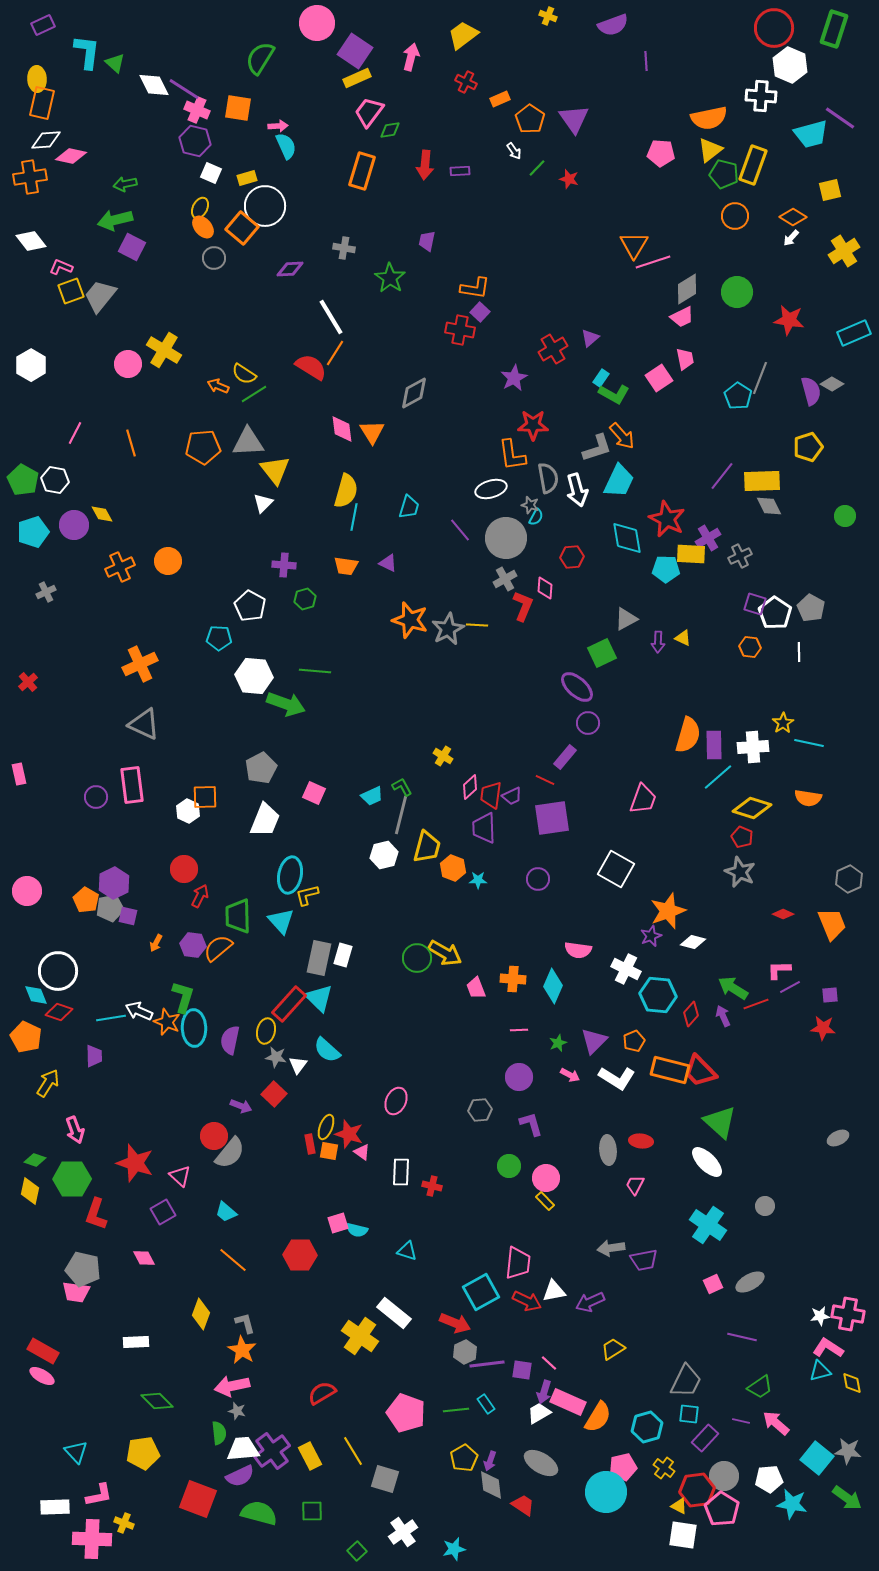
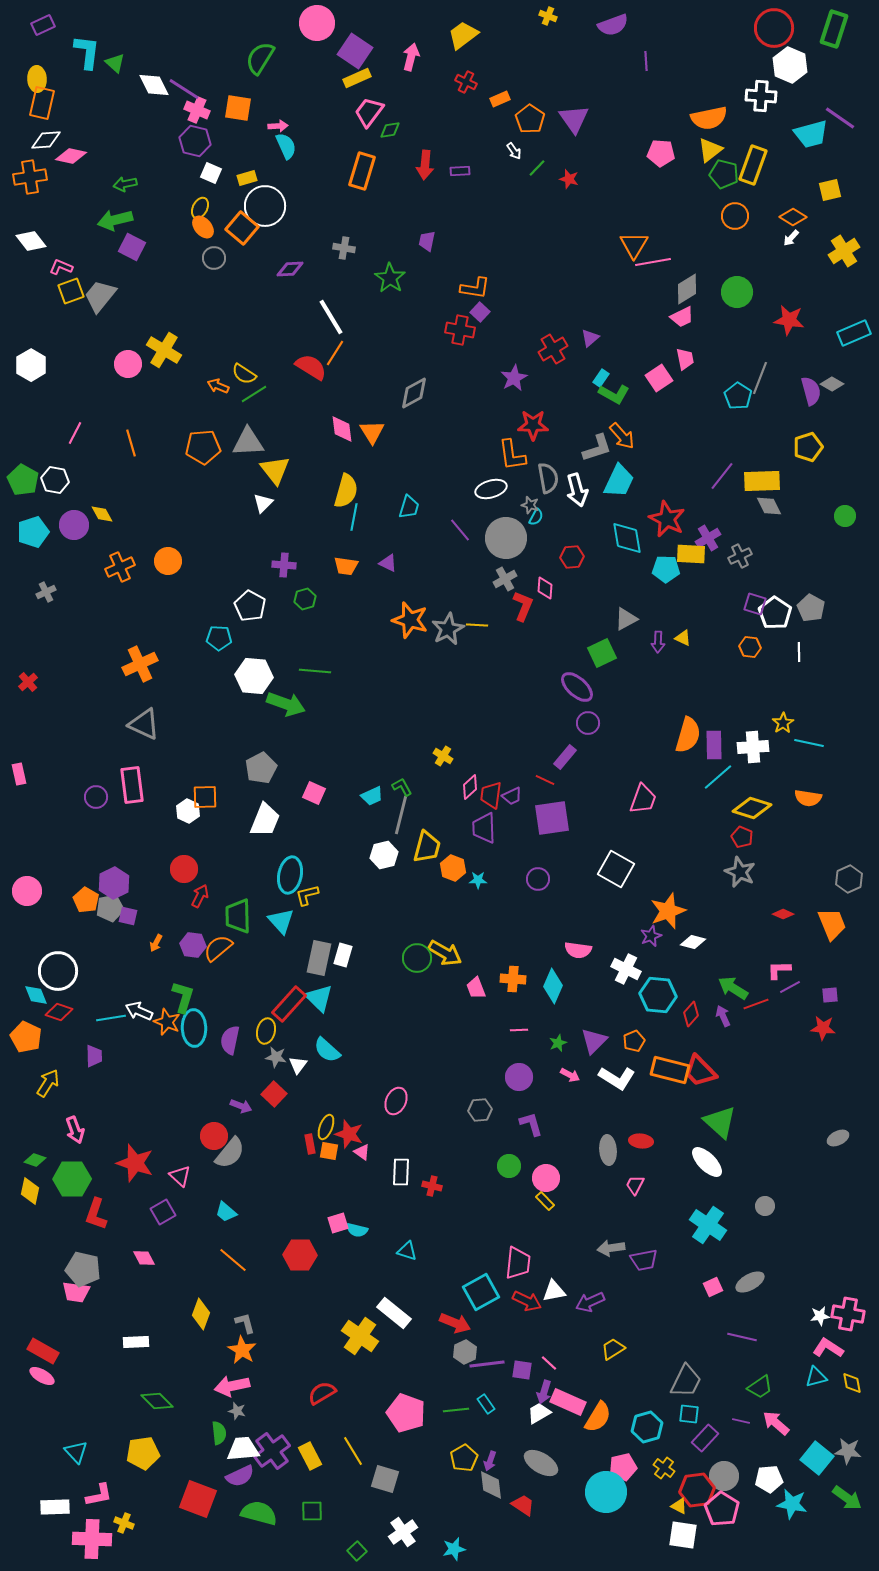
pink line at (653, 262): rotated 8 degrees clockwise
pink square at (713, 1284): moved 3 px down
cyan triangle at (820, 1371): moved 4 px left, 6 px down
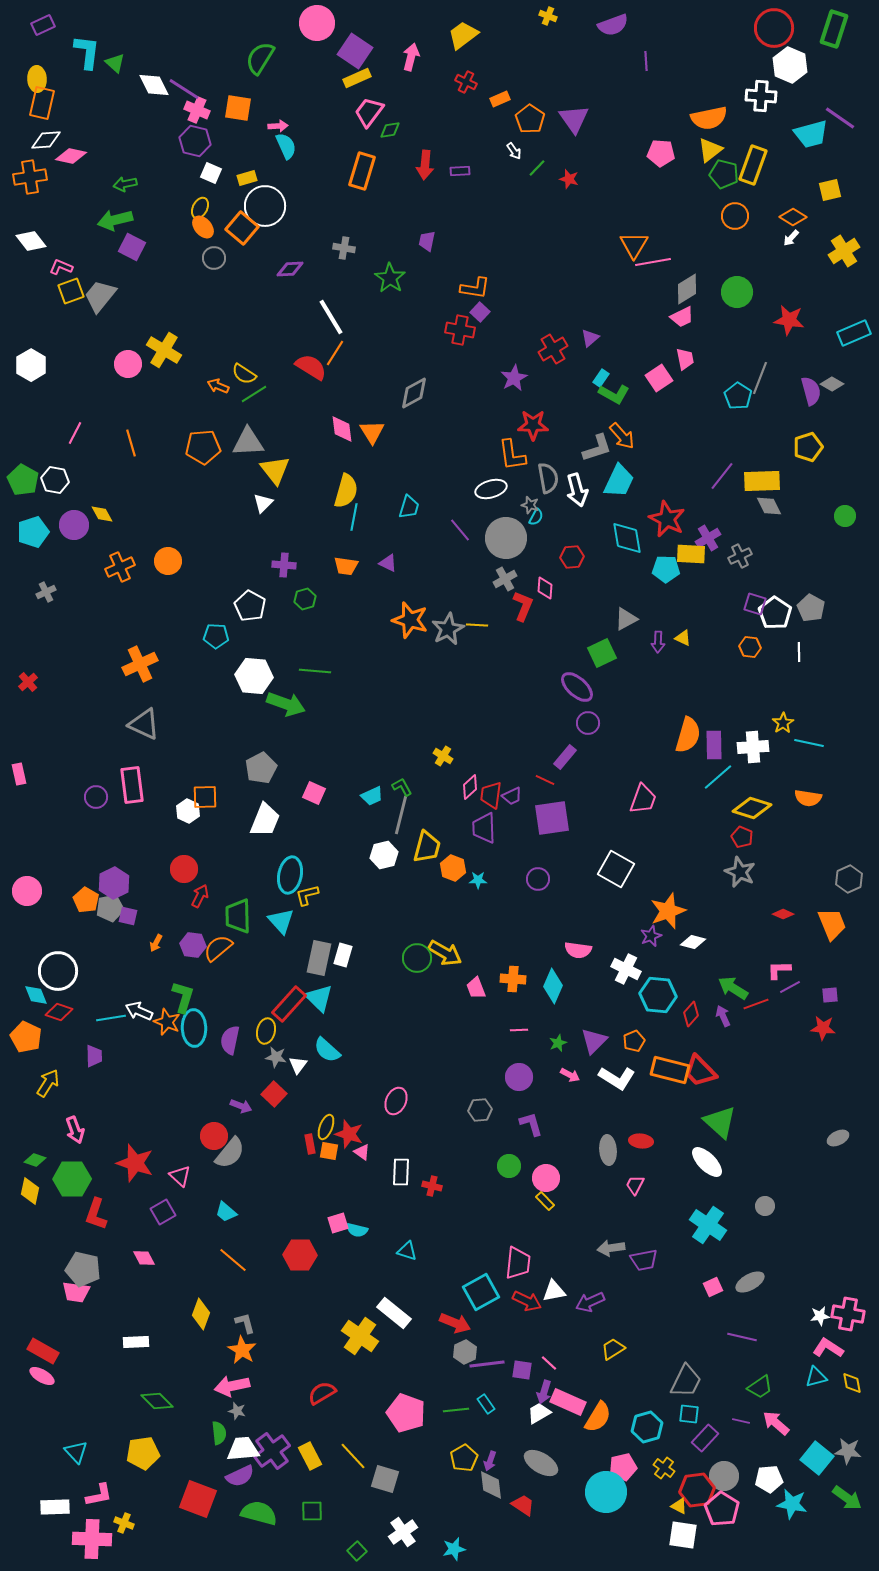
cyan pentagon at (219, 638): moved 3 px left, 2 px up
yellow line at (353, 1451): moved 5 px down; rotated 12 degrees counterclockwise
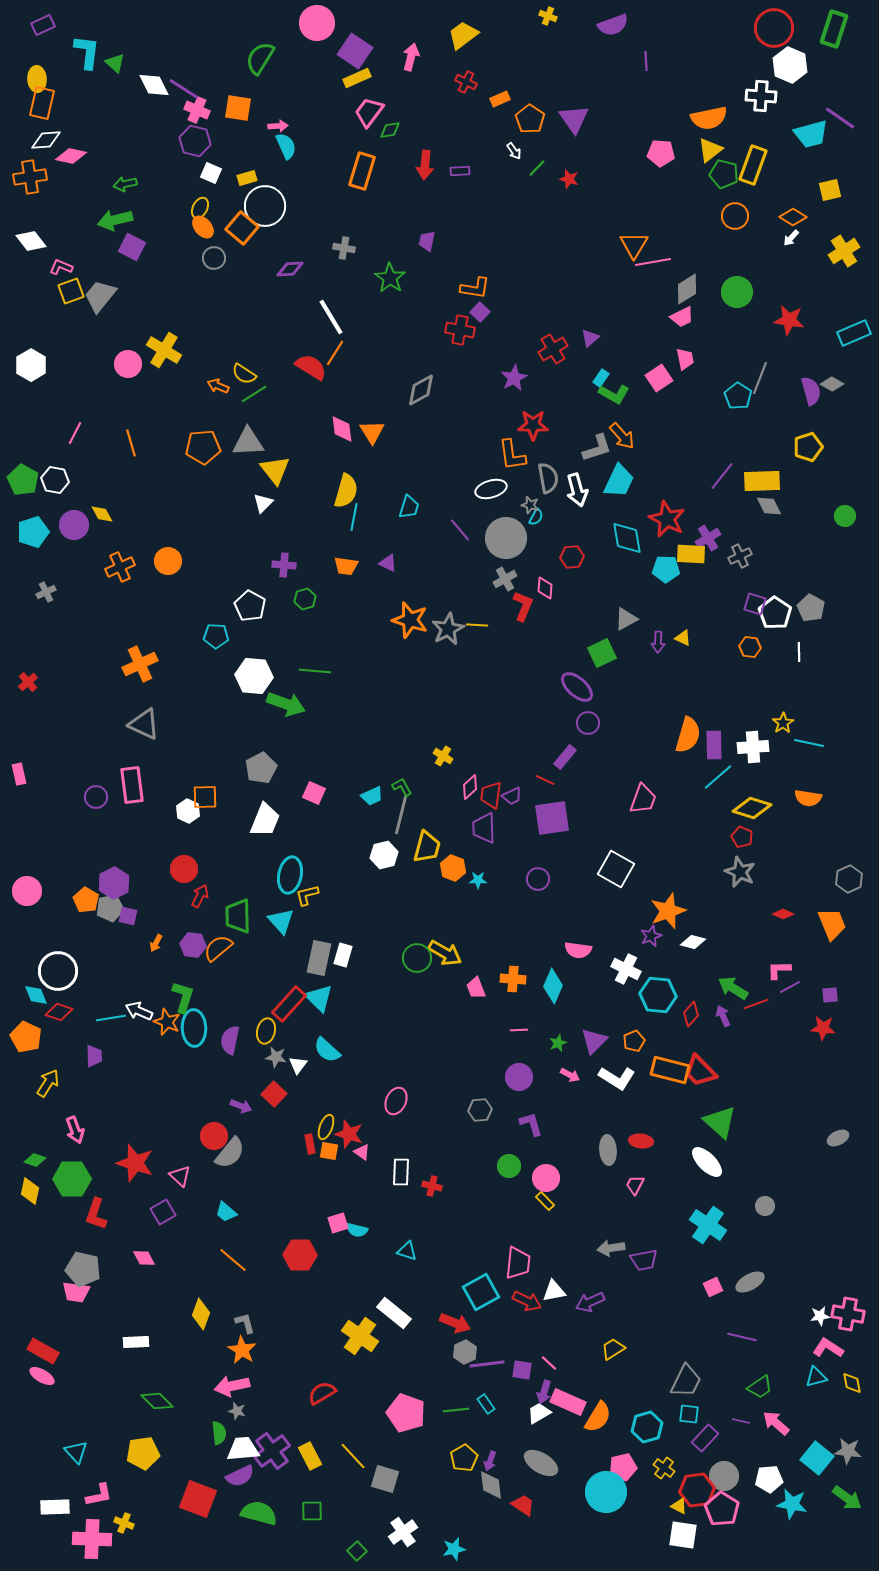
gray diamond at (414, 393): moved 7 px right, 3 px up
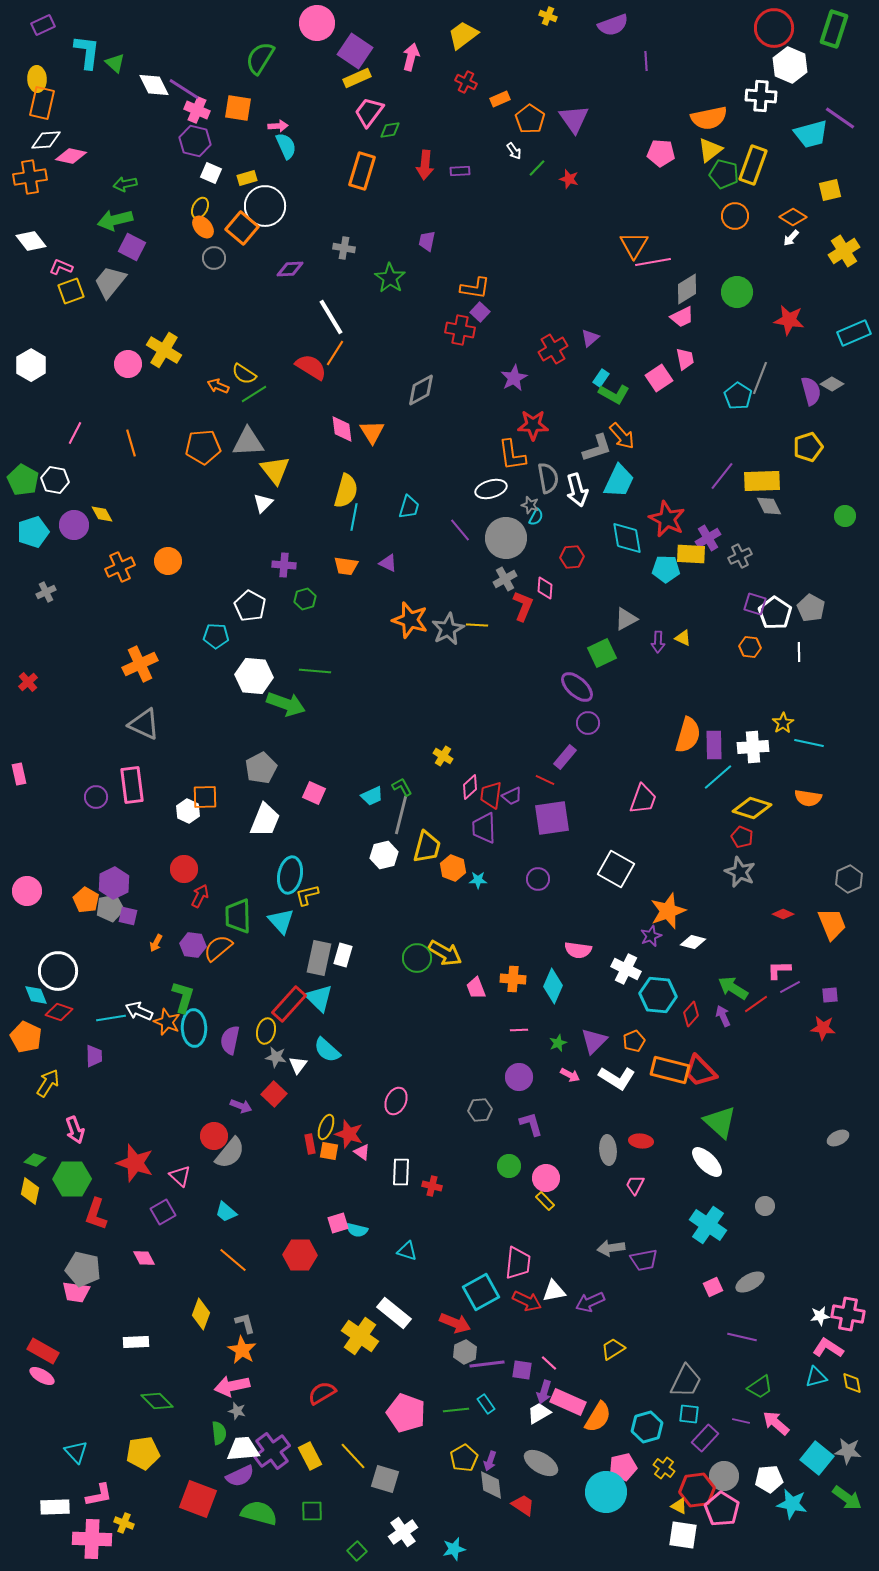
gray trapezoid at (100, 296): moved 10 px right, 14 px up
red line at (756, 1004): rotated 15 degrees counterclockwise
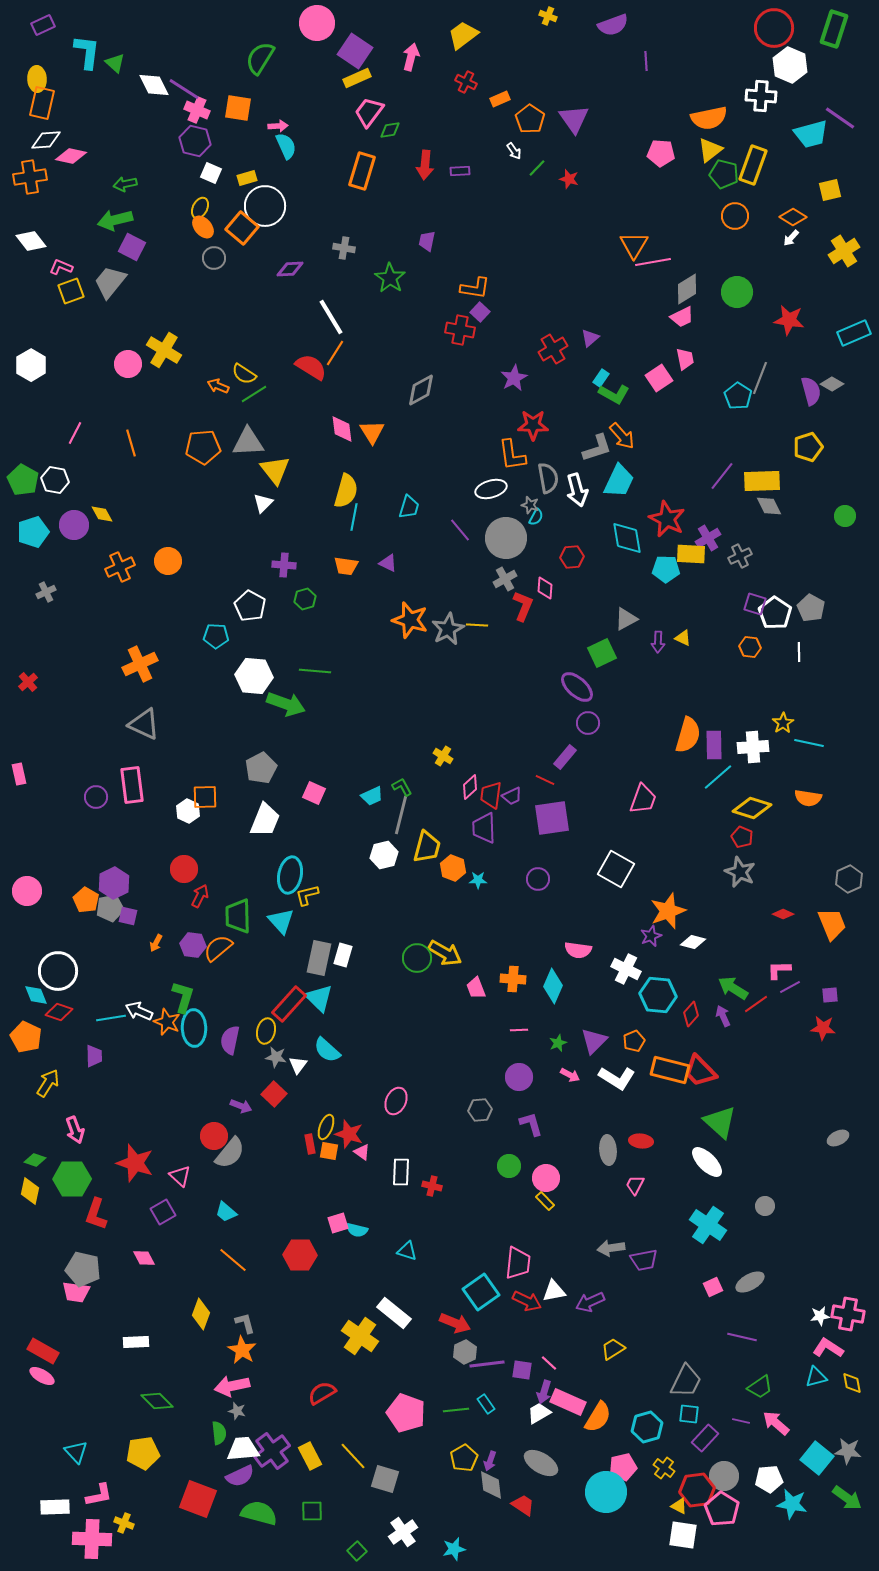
cyan square at (481, 1292): rotated 6 degrees counterclockwise
